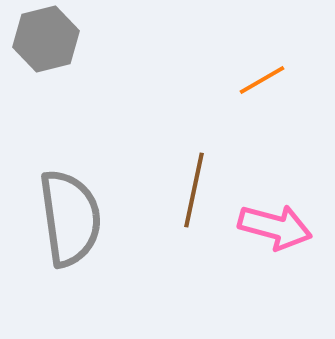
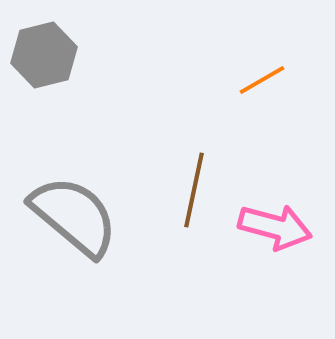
gray hexagon: moved 2 px left, 16 px down
gray semicircle: moved 4 px right, 2 px up; rotated 42 degrees counterclockwise
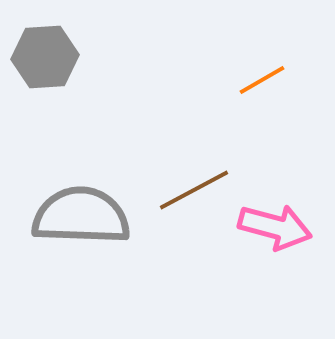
gray hexagon: moved 1 px right, 2 px down; rotated 10 degrees clockwise
brown line: rotated 50 degrees clockwise
gray semicircle: moved 7 px right; rotated 38 degrees counterclockwise
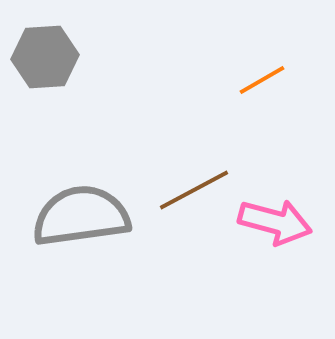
gray semicircle: rotated 10 degrees counterclockwise
pink arrow: moved 5 px up
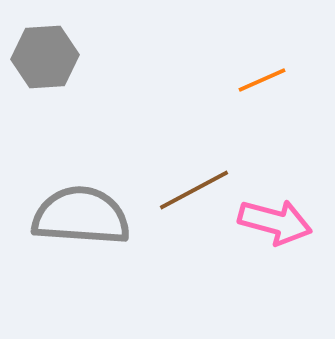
orange line: rotated 6 degrees clockwise
gray semicircle: rotated 12 degrees clockwise
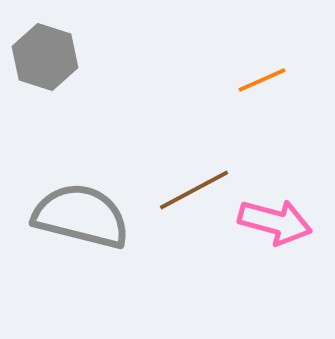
gray hexagon: rotated 22 degrees clockwise
gray semicircle: rotated 10 degrees clockwise
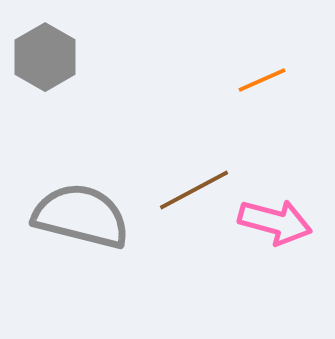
gray hexagon: rotated 12 degrees clockwise
